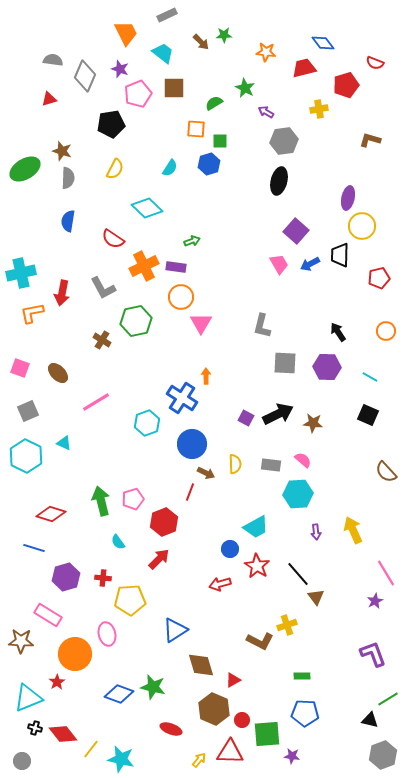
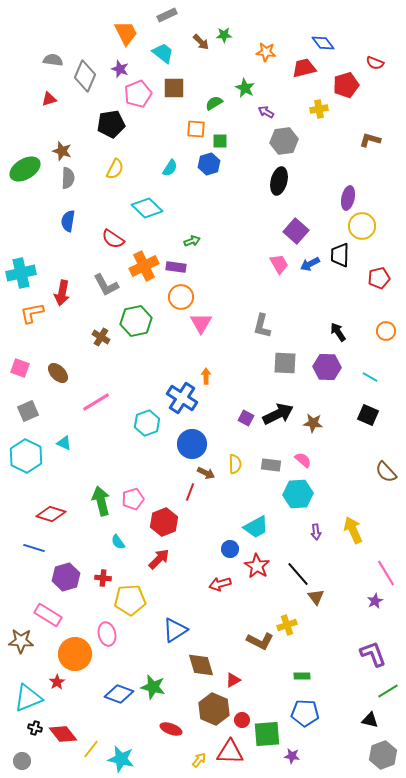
gray L-shape at (103, 288): moved 3 px right, 3 px up
brown cross at (102, 340): moved 1 px left, 3 px up
green line at (388, 699): moved 8 px up
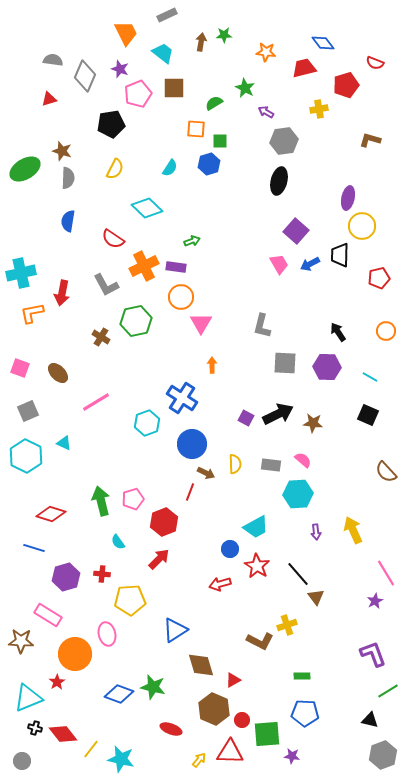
brown arrow at (201, 42): rotated 126 degrees counterclockwise
orange arrow at (206, 376): moved 6 px right, 11 px up
red cross at (103, 578): moved 1 px left, 4 px up
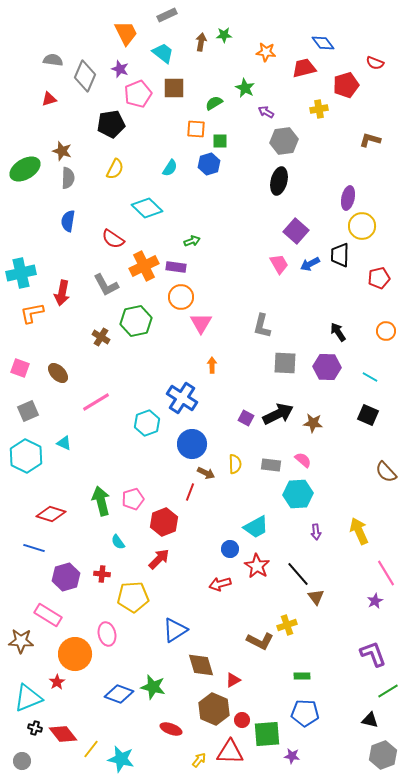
yellow arrow at (353, 530): moved 6 px right, 1 px down
yellow pentagon at (130, 600): moved 3 px right, 3 px up
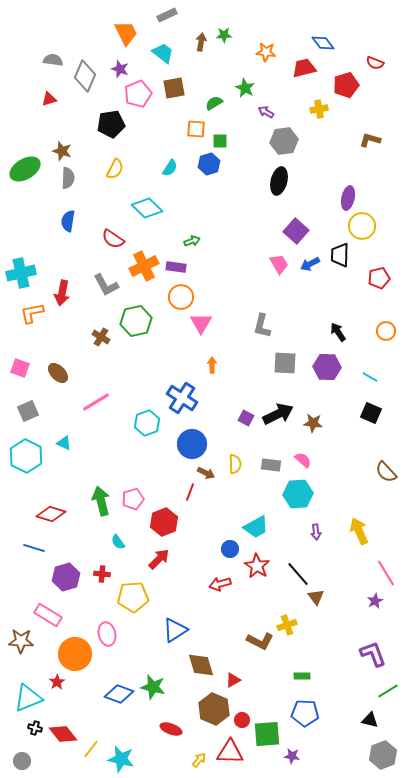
brown square at (174, 88): rotated 10 degrees counterclockwise
black square at (368, 415): moved 3 px right, 2 px up
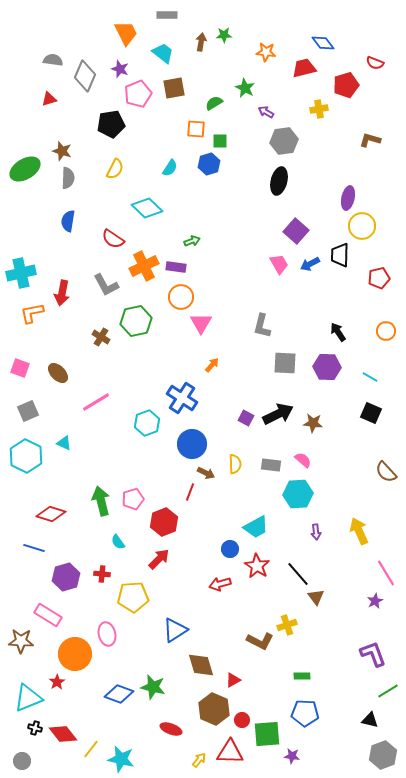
gray rectangle at (167, 15): rotated 24 degrees clockwise
orange arrow at (212, 365): rotated 42 degrees clockwise
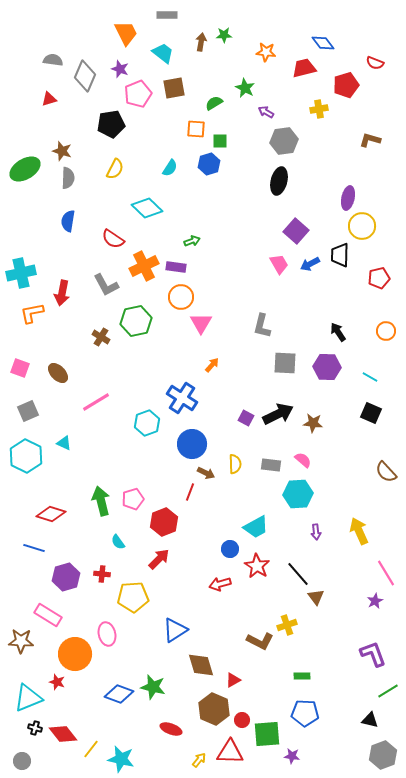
red star at (57, 682): rotated 21 degrees counterclockwise
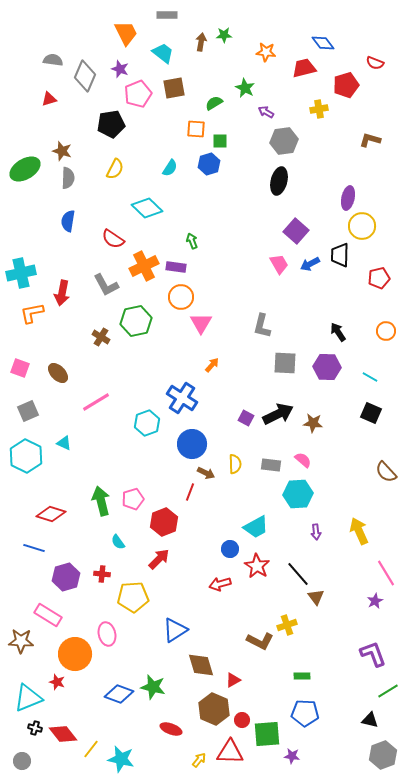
green arrow at (192, 241): rotated 91 degrees counterclockwise
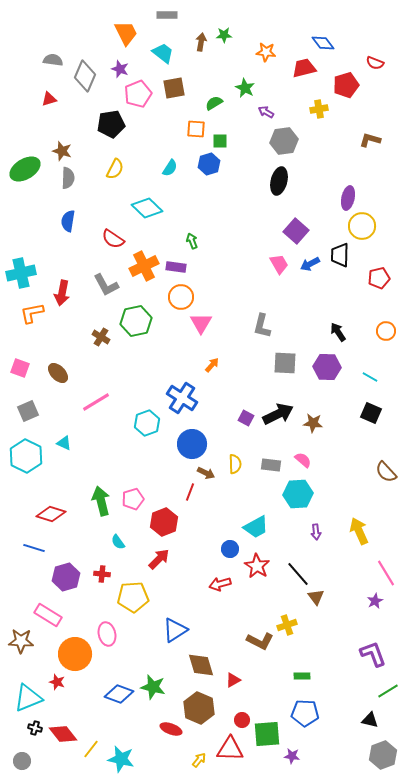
brown hexagon at (214, 709): moved 15 px left, 1 px up
red triangle at (230, 752): moved 3 px up
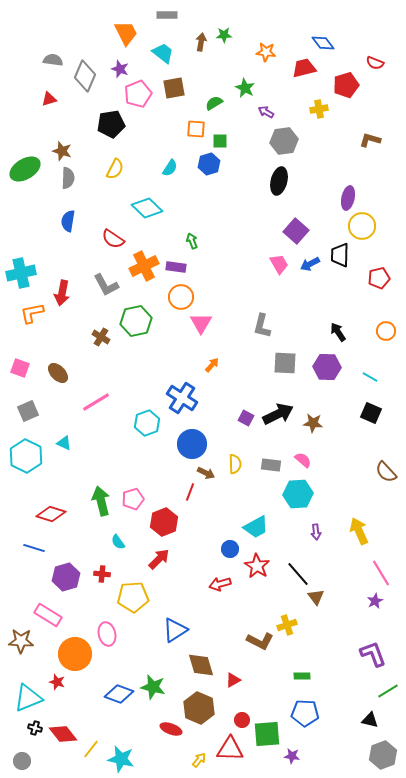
pink line at (386, 573): moved 5 px left
